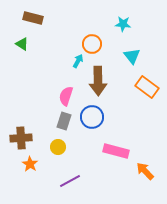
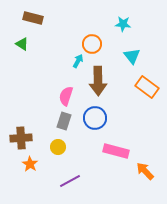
blue circle: moved 3 px right, 1 px down
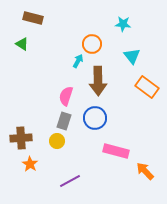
yellow circle: moved 1 px left, 6 px up
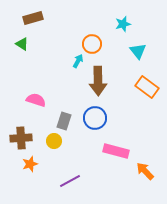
brown rectangle: rotated 30 degrees counterclockwise
cyan star: rotated 21 degrees counterclockwise
cyan triangle: moved 6 px right, 5 px up
pink semicircle: moved 30 px left, 4 px down; rotated 90 degrees clockwise
yellow circle: moved 3 px left
orange star: rotated 21 degrees clockwise
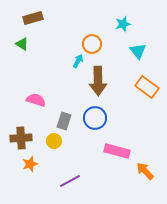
pink rectangle: moved 1 px right
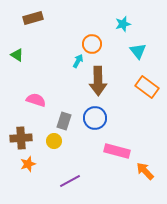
green triangle: moved 5 px left, 11 px down
orange star: moved 2 px left
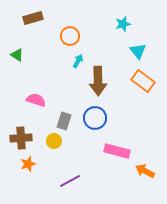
orange circle: moved 22 px left, 8 px up
orange rectangle: moved 4 px left, 6 px up
orange arrow: rotated 18 degrees counterclockwise
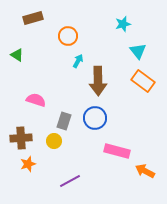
orange circle: moved 2 px left
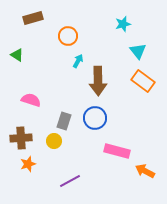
pink semicircle: moved 5 px left
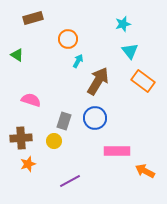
orange circle: moved 3 px down
cyan triangle: moved 8 px left
brown arrow: rotated 148 degrees counterclockwise
pink rectangle: rotated 15 degrees counterclockwise
